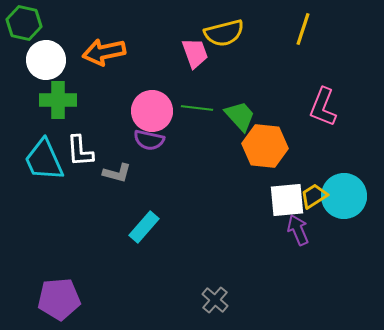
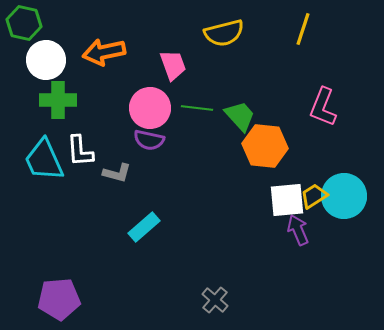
pink trapezoid: moved 22 px left, 12 px down
pink circle: moved 2 px left, 3 px up
cyan rectangle: rotated 8 degrees clockwise
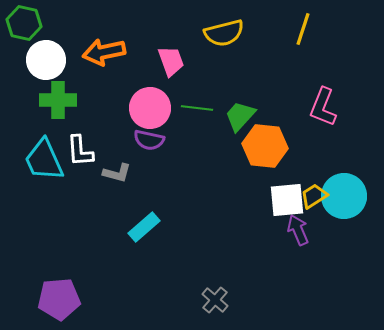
pink trapezoid: moved 2 px left, 4 px up
green trapezoid: rotated 96 degrees counterclockwise
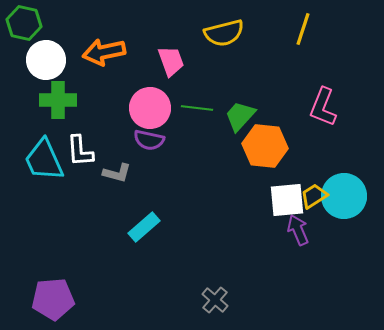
purple pentagon: moved 6 px left
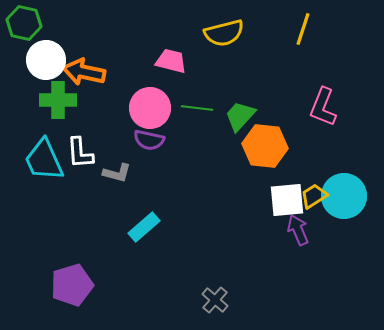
orange arrow: moved 20 px left, 20 px down; rotated 24 degrees clockwise
pink trapezoid: rotated 56 degrees counterclockwise
white L-shape: moved 2 px down
purple pentagon: moved 19 px right, 14 px up; rotated 12 degrees counterclockwise
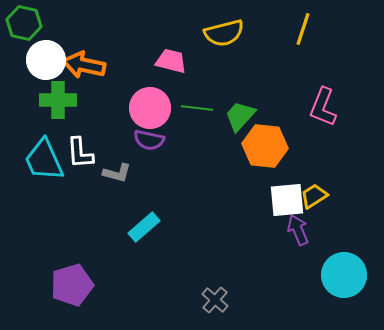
orange arrow: moved 7 px up
cyan circle: moved 79 px down
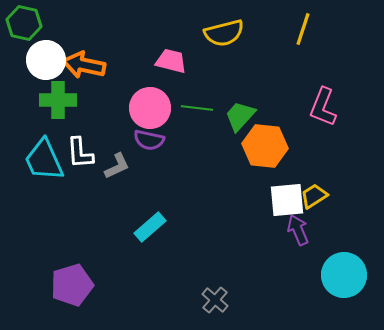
gray L-shape: moved 7 px up; rotated 40 degrees counterclockwise
cyan rectangle: moved 6 px right
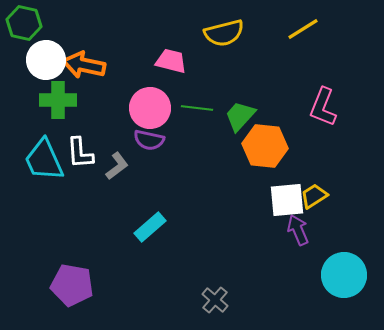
yellow line: rotated 40 degrees clockwise
gray L-shape: rotated 12 degrees counterclockwise
purple pentagon: rotated 27 degrees clockwise
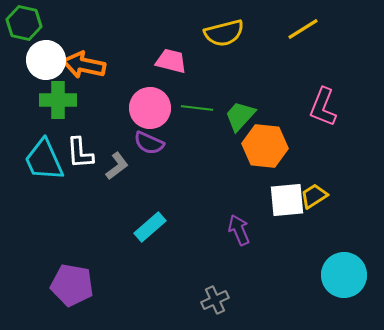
purple semicircle: moved 3 px down; rotated 12 degrees clockwise
purple arrow: moved 59 px left
gray cross: rotated 24 degrees clockwise
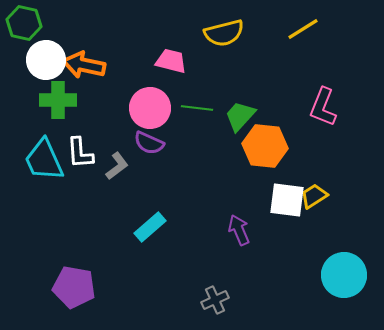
white square: rotated 12 degrees clockwise
purple pentagon: moved 2 px right, 2 px down
